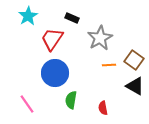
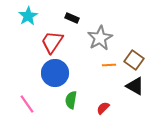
red trapezoid: moved 3 px down
red semicircle: rotated 56 degrees clockwise
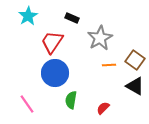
brown square: moved 1 px right
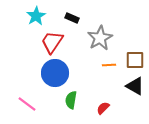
cyan star: moved 8 px right
brown square: rotated 36 degrees counterclockwise
pink line: rotated 18 degrees counterclockwise
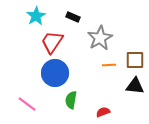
black rectangle: moved 1 px right, 1 px up
black triangle: rotated 24 degrees counterclockwise
red semicircle: moved 4 px down; rotated 24 degrees clockwise
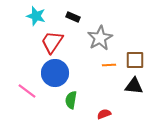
cyan star: rotated 24 degrees counterclockwise
black triangle: moved 1 px left
pink line: moved 13 px up
red semicircle: moved 1 px right, 2 px down
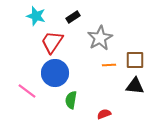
black rectangle: rotated 56 degrees counterclockwise
black triangle: moved 1 px right
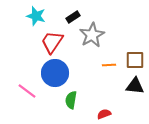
gray star: moved 8 px left, 3 px up
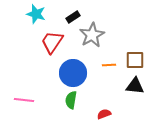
cyan star: moved 2 px up
blue circle: moved 18 px right
pink line: moved 3 px left, 9 px down; rotated 30 degrees counterclockwise
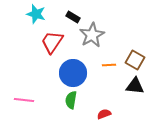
black rectangle: rotated 64 degrees clockwise
brown square: rotated 30 degrees clockwise
